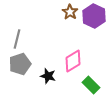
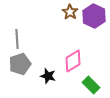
gray line: rotated 18 degrees counterclockwise
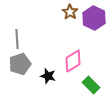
purple hexagon: moved 2 px down
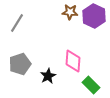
brown star: rotated 28 degrees counterclockwise
purple hexagon: moved 2 px up
gray line: moved 16 px up; rotated 36 degrees clockwise
pink diamond: rotated 55 degrees counterclockwise
black star: rotated 28 degrees clockwise
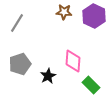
brown star: moved 6 px left
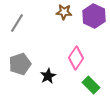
pink diamond: moved 3 px right, 3 px up; rotated 30 degrees clockwise
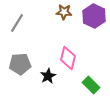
pink diamond: moved 8 px left; rotated 20 degrees counterclockwise
gray pentagon: rotated 15 degrees clockwise
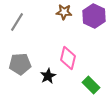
gray line: moved 1 px up
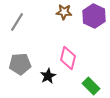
green rectangle: moved 1 px down
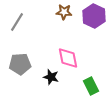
pink diamond: rotated 25 degrees counterclockwise
black star: moved 3 px right, 1 px down; rotated 28 degrees counterclockwise
green rectangle: rotated 18 degrees clockwise
